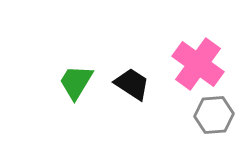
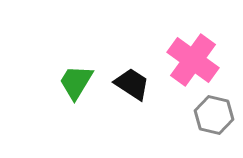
pink cross: moved 5 px left, 4 px up
gray hexagon: rotated 18 degrees clockwise
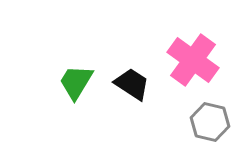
gray hexagon: moved 4 px left, 7 px down
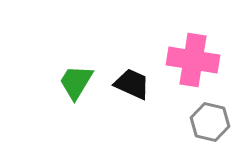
pink cross: rotated 27 degrees counterclockwise
black trapezoid: rotated 9 degrees counterclockwise
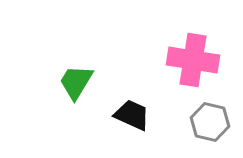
black trapezoid: moved 31 px down
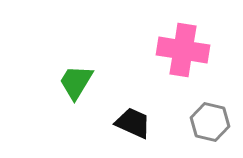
pink cross: moved 10 px left, 10 px up
black trapezoid: moved 1 px right, 8 px down
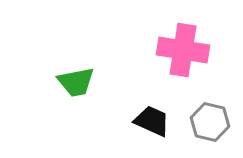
green trapezoid: rotated 132 degrees counterclockwise
black trapezoid: moved 19 px right, 2 px up
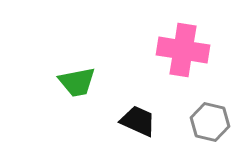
green trapezoid: moved 1 px right
black trapezoid: moved 14 px left
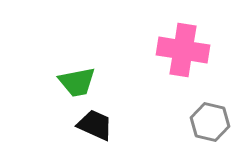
black trapezoid: moved 43 px left, 4 px down
